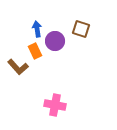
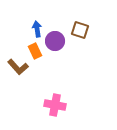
brown square: moved 1 px left, 1 px down
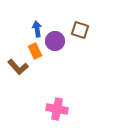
pink cross: moved 2 px right, 4 px down
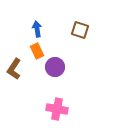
purple circle: moved 26 px down
orange rectangle: moved 2 px right
brown L-shape: moved 4 px left, 2 px down; rotated 75 degrees clockwise
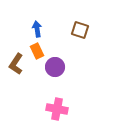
brown L-shape: moved 2 px right, 5 px up
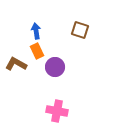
blue arrow: moved 1 px left, 2 px down
brown L-shape: rotated 85 degrees clockwise
pink cross: moved 2 px down
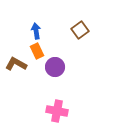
brown square: rotated 36 degrees clockwise
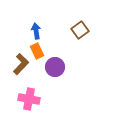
brown L-shape: moved 5 px right; rotated 105 degrees clockwise
pink cross: moved 28 px left, 12 px up
